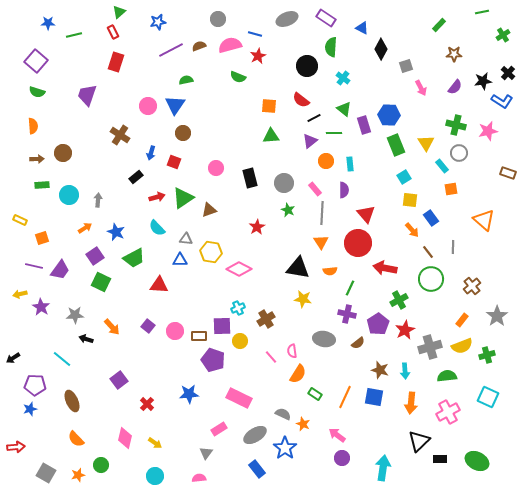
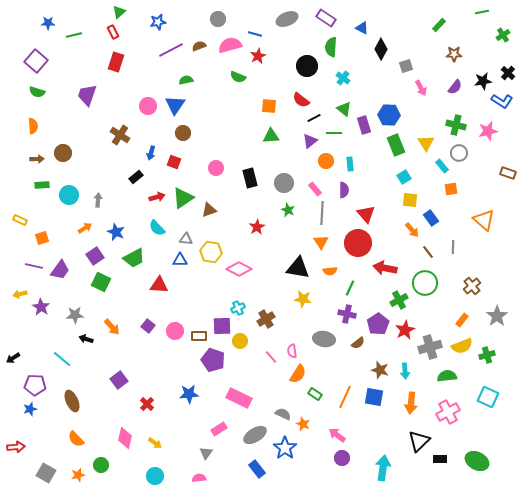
green circle at (431, 279): moved 6 px left, 4 px down
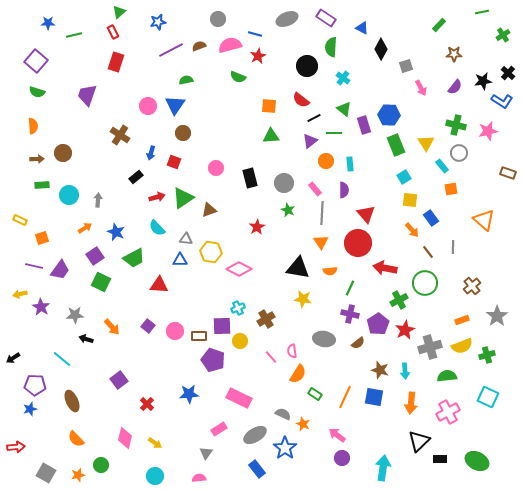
purple cross at (347, 314): moved 3 px right
orange rectangle at (462, 320): rotated 32 degrees clockwise
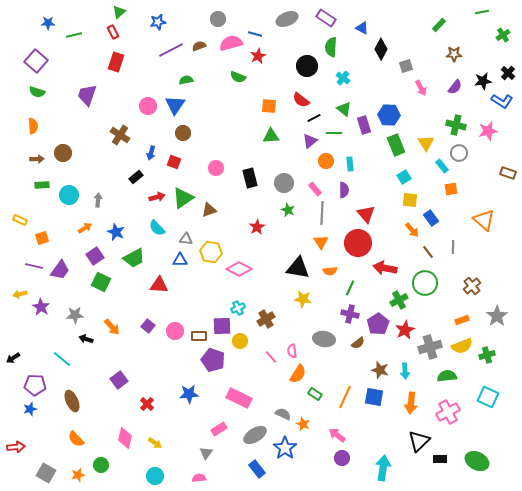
pink semicircle at (230, 45): moved 1 px right, 2 px up
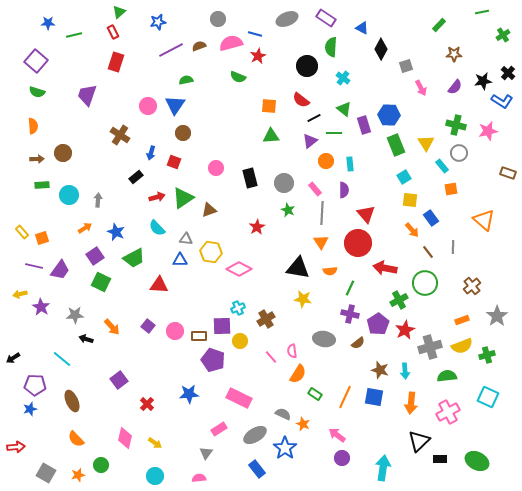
yellow rectangle at (20, 220): moved 2 px right, 12 px down; rotated 24 degrees clockwise
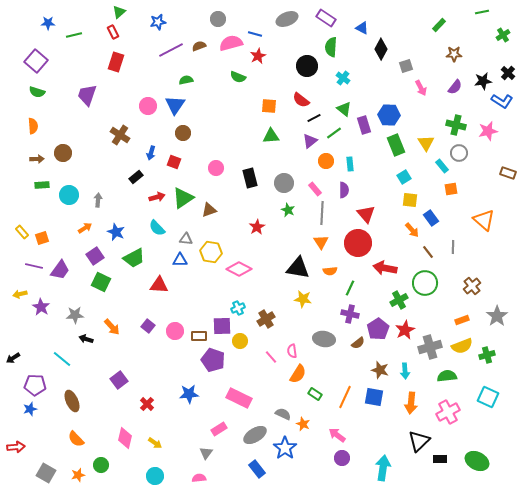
green line at (334, 133): rotated 35 degrees counterclockwise
purple pentagon at (378, 324): moved 5 px down
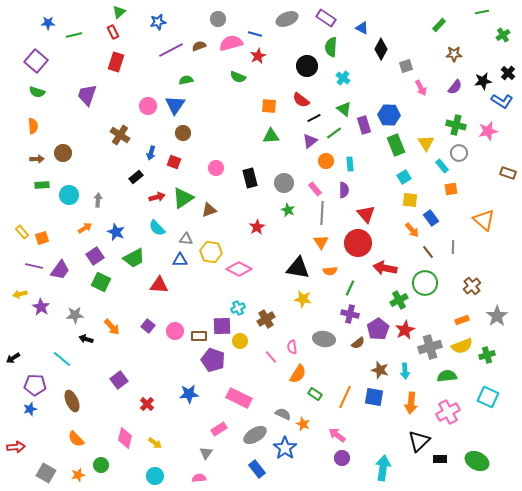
pink semicircle at (292, 351): moved 4 px up
